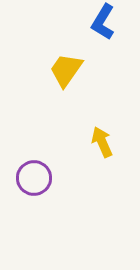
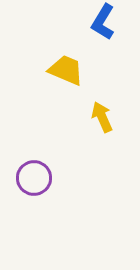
yellow trapezoid: rotated 78 degrees clockwise
yellow arrow: moved 25 px up
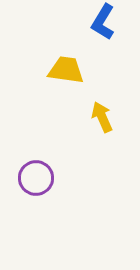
yellow trapezoid: rotated 15 degrees counterclockwise
purple circle: moved 2 px right
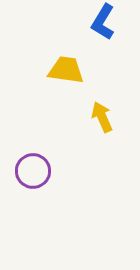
purple circle: moved 3 px left, 7 px up
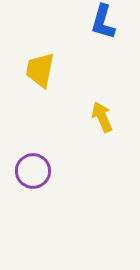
blue L-shape: rotated 15 degrees counterclockwise
yellow trapezoid: moved 26 px left; rotated 87 degrees counterclockwise
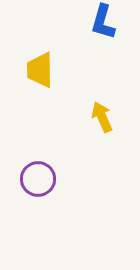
yellow trapezoid: rotated 12 degrees counterclockwise
purple circle: moved 5 px right, 8 px down
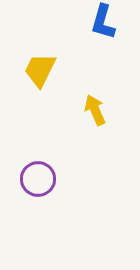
yellow trapezoid: rotated 27 degrees clockwise
yellow arrow: moved 7 px left, 7 px up
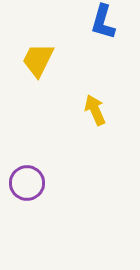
yellow trapezoid: moved 2 px left, 10 px up
purple circle: moved 11 px left, 4 px down
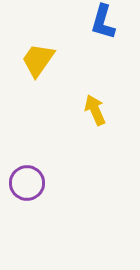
yellow trapezoid: rotated 9 degrees clockwise
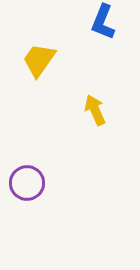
blue L-shape: rotated 6 degrees clockwise
yellow trapezoid: moved 1 px right
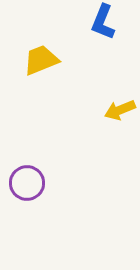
yellow trapezoid: moved 2 px right; rotated 33 degrees clockwise
yellow arrow: moved 25 px right; rotated 88 degrees counterclockwise
